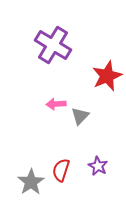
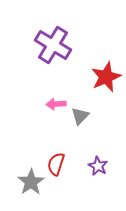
red star: moved 1 px left, 1 px down
red semicircle: moved 5 px left, 6 px up
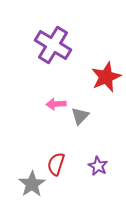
gray star: moved 1 px right, 2 px down
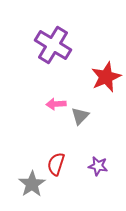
purple star: rotated 18 degrees counterclockwise
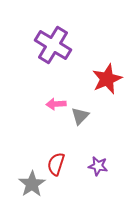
red star: moved 1 px right, 2 px down
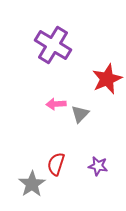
gray triangle: moved 2 px up
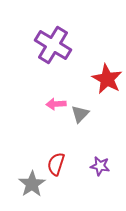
red star: rotated 20 degrees counterclockwise
purple star: moved 2 px right
